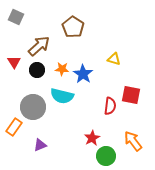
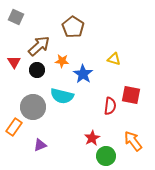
orange star: moved 8 px up
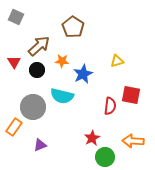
yellow triangle: moved 3 px right, 2 px down; rotated 32 degrees counterclockwise
blue star: rotated 12 degrees clockwise
orange arrow: rotated 50 degrees counterclockwise
green circle: moved 1 px left, 1 px down
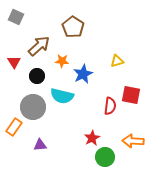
black circle: moved 6 px down
purple triangle: rotated 16 degrees clockwise
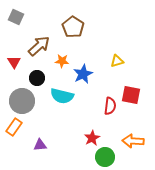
black circle: moved 2 px down
gray circle: moved 11 px left, 6 px up
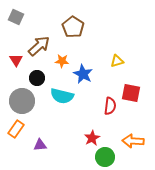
red triangle: moved 2 px right, 2 px up
blue star: rotated 18 degrees counterclockwise
red square: moved 2 px up
orange rectangle: moved 2 px right, 2 px down
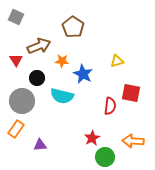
brown arrow: rotated 20 degrees clockwise
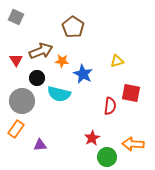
brown arrow: moved 2 px right, 5 px down
cyan semicircle: moved 3 px left, 2 px up
orange arrow: moved 3 px down
green circle: moved 2 px right
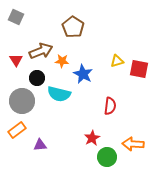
red square: moved 8 px right, 24 px up
orange rectangle: moved 1 px right, 1 px down; rotated 18 degrees clockwise
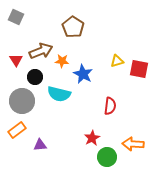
black circle: moved 2 px left, 1 px up
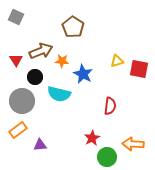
orange rectangle: moved 1 px right
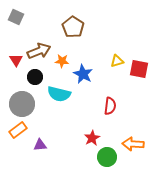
brown arrow: moved 2 px left
gray circle: moved 3 px down
